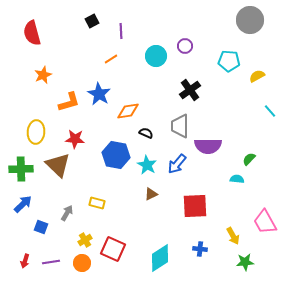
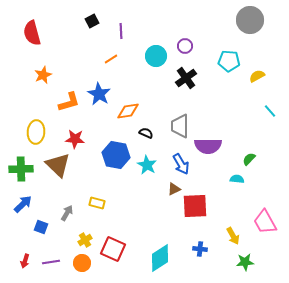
black cross at (190, 90): moved 4 px left, 12 px up
blue arrow at (177, 164): moved 4 px right; rotated 70 degrees counterclockwise
brown triangle at (151, 194): moved 23 px right, 5 px up
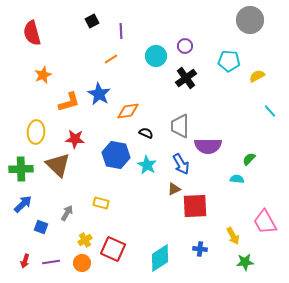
yellow rectangle at (97, 203): moved 4 px right
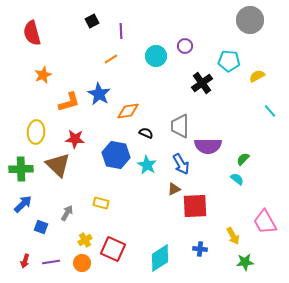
black cross at (186, 78): moved 16 px right, 5 px down
green semicircle at (249, 159): moved 6 px left
cyan semicircle at (237, 179): rotated 32 degrees clockwise
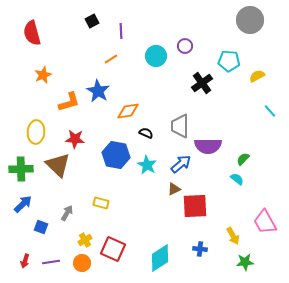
blue star at (99, 94): moved 1 px left, 3 px up
blue arrow at (181, 164): rotated 100 degrees counterclockwise
